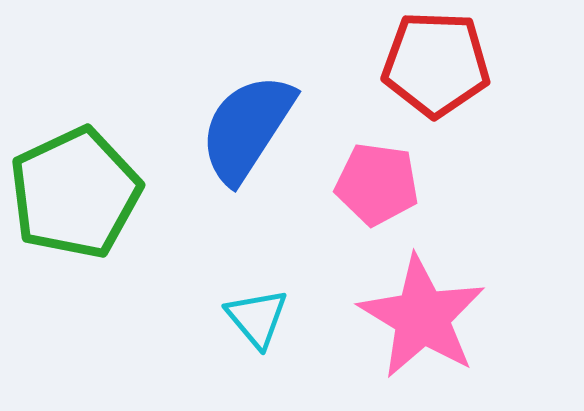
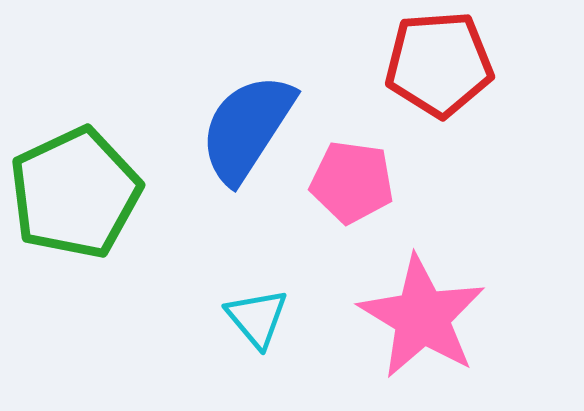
red pentagon: moved 3 px right; rotated 6 degrees counterclockwise
pink pentagon: moved 25 px left, 2 px up
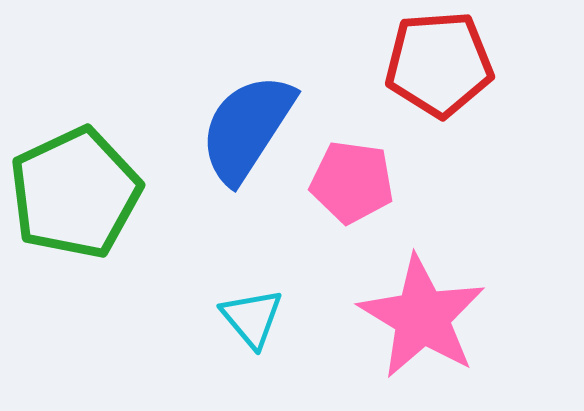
cyan triangle: moved 5 px left
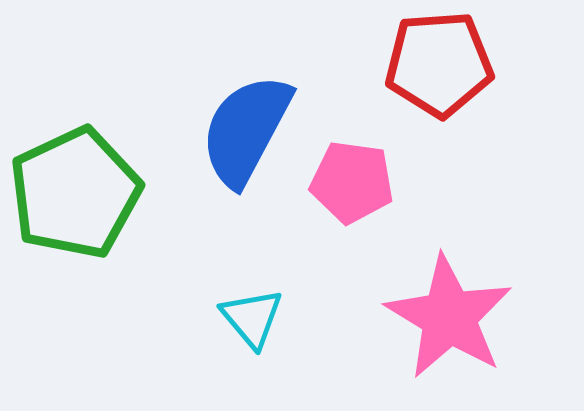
blue semicircle: moved 1 px left, 2 px down; rotated 5 degrees counterclockwise
pink star: moved 27 px right
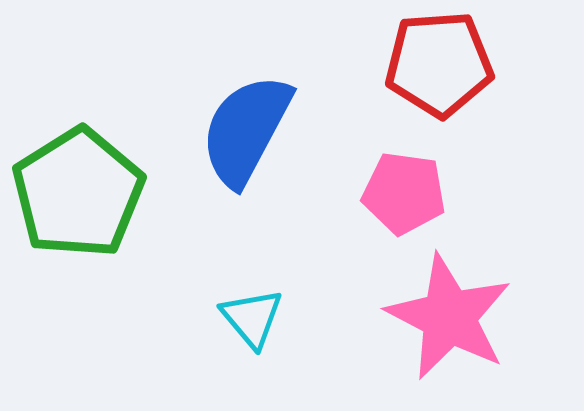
pink pentagon: moved 52 px right, 11 px down
green pentagon: moved 3 px right; rotated 7 degrees counterclockwise
pink star: rotated 4 degrees counterclockwise
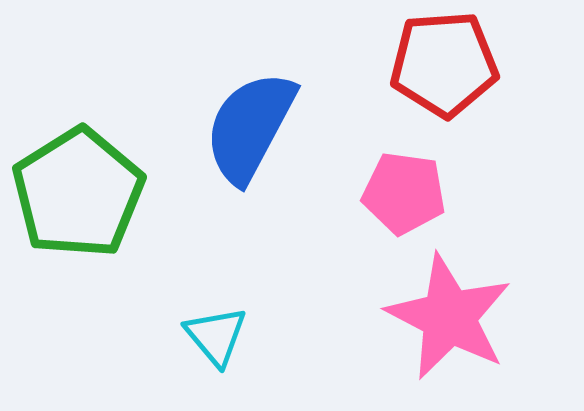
red pentagon: moved 5 px right
blue semicircle: moved 4 px right, 3 px up
cyan triangle: moved 36 px left, 18 px down
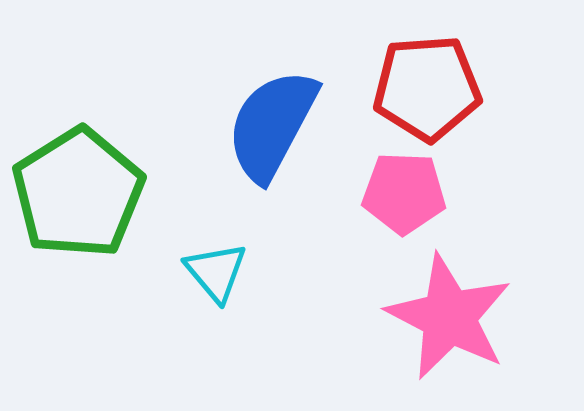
red pentagon: moved 17 px left, 24 px down
blue semicircle: moved 22 px right, 2 px up
pink pentagon: rotated 6 degrees counterclockwise
cyan triangle: moved 64 px up
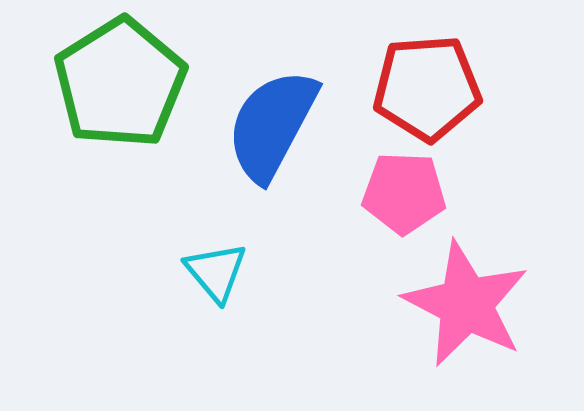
green pentagon: moved 42 px right, 110 px up
pink star: moved 17 px right, 13 px up
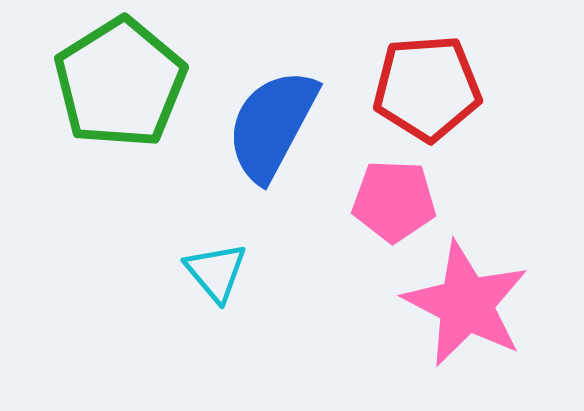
pink pentagon: moved 10 px left, 8 px down
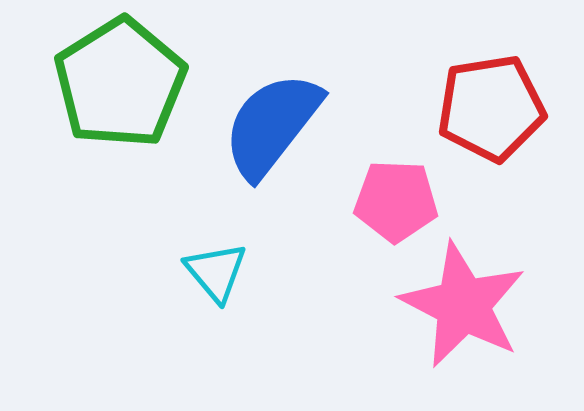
red pentagon: moved 64 px right, 20 px down; rotated 5 degrees counterclockwise
blue semicircle: rotated 10 degrees clockwise
pink pentagon: moved 2 px right
pink star: moved 3 px left, 1 px down
